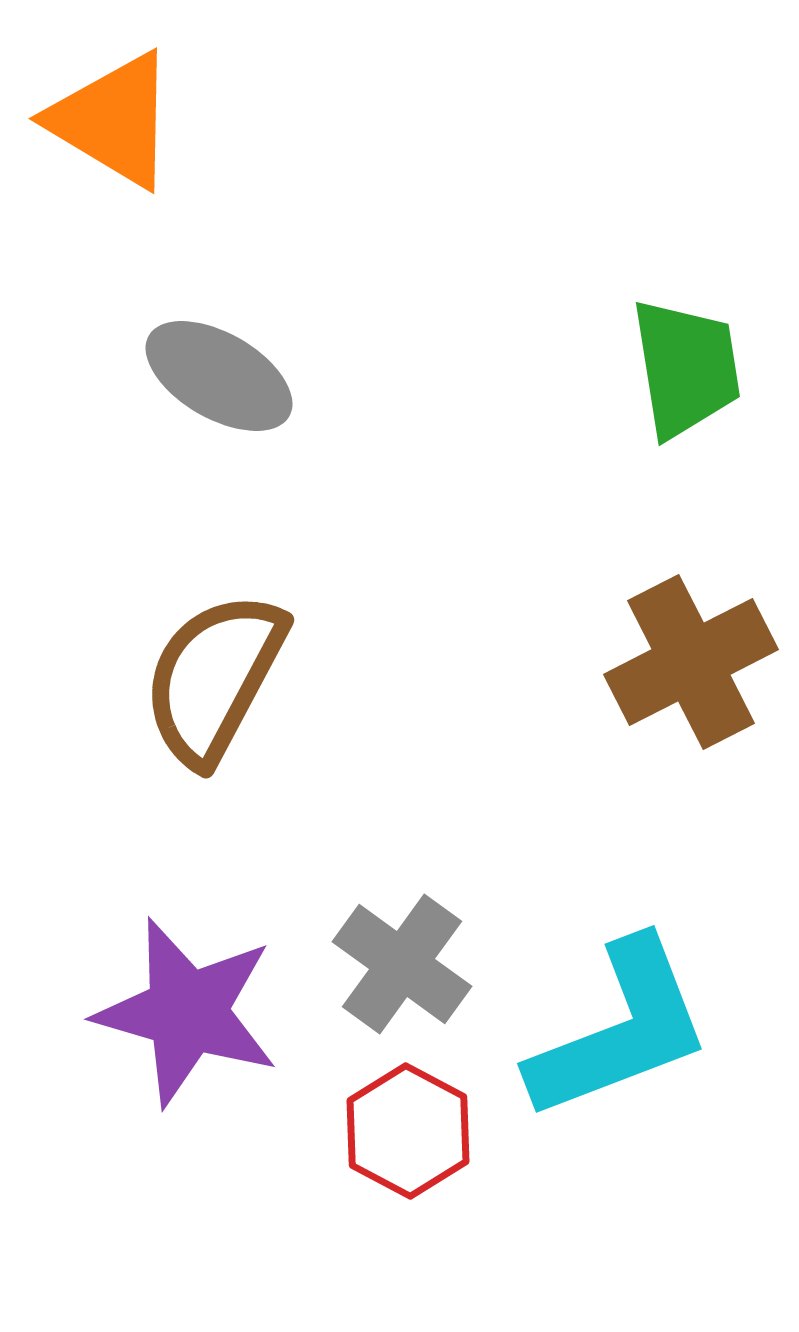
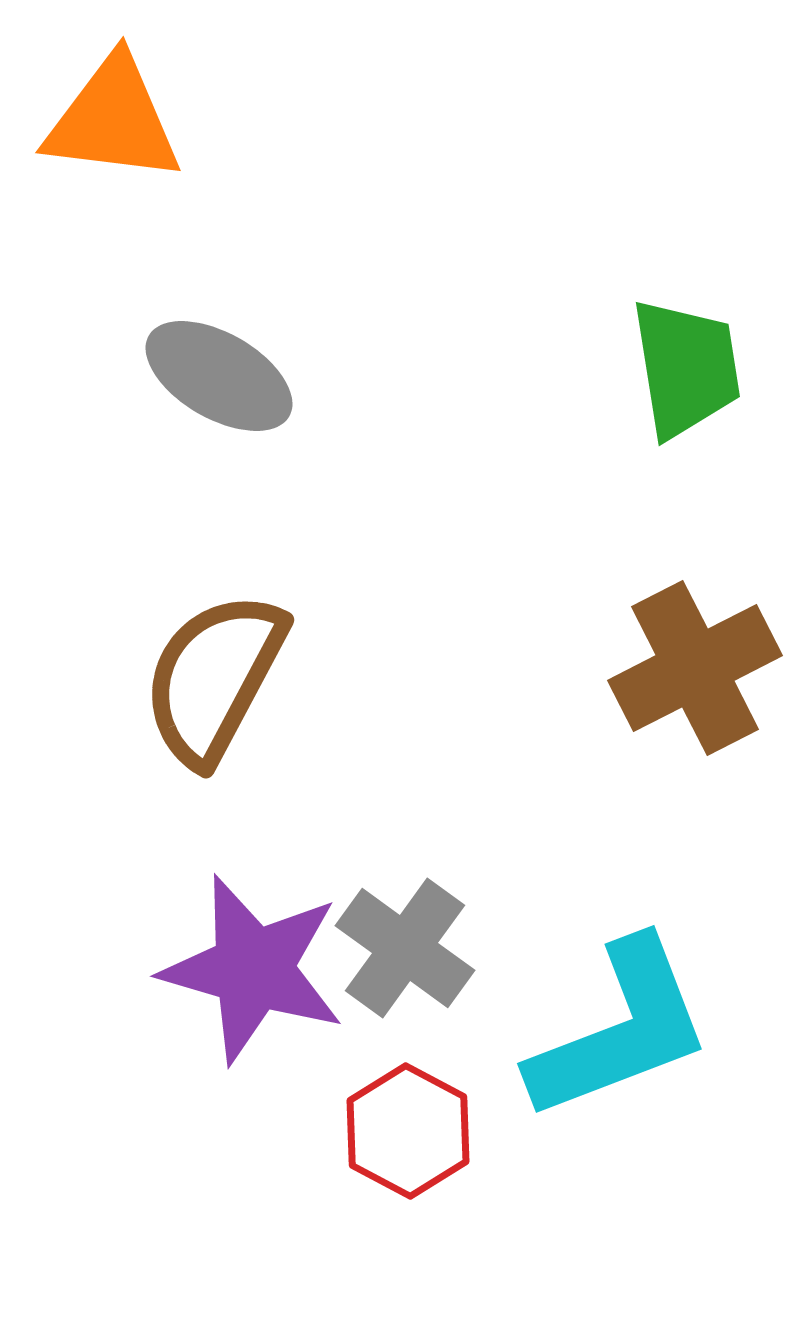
orange triangle: rotated 24 degrees counterclockwise
brown cross: moved 4 px right, 6 px down
gray cross: moved 3 px right, 16 px up
purple star: moved 66 px right, 43 px up
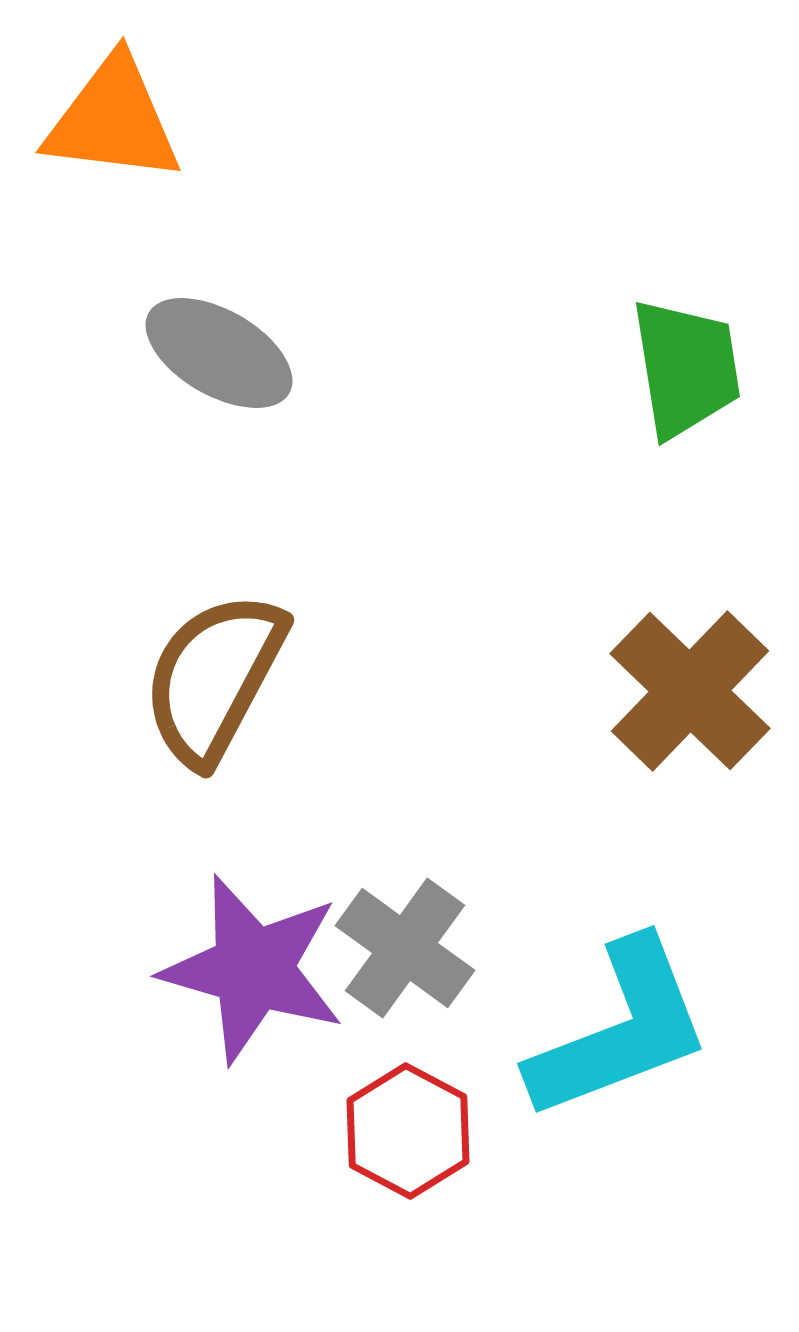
gray ellipse: moved 23 px up
brown cross: moved 5 px left, 23 px down; rotated 19 degrees counterclockwise
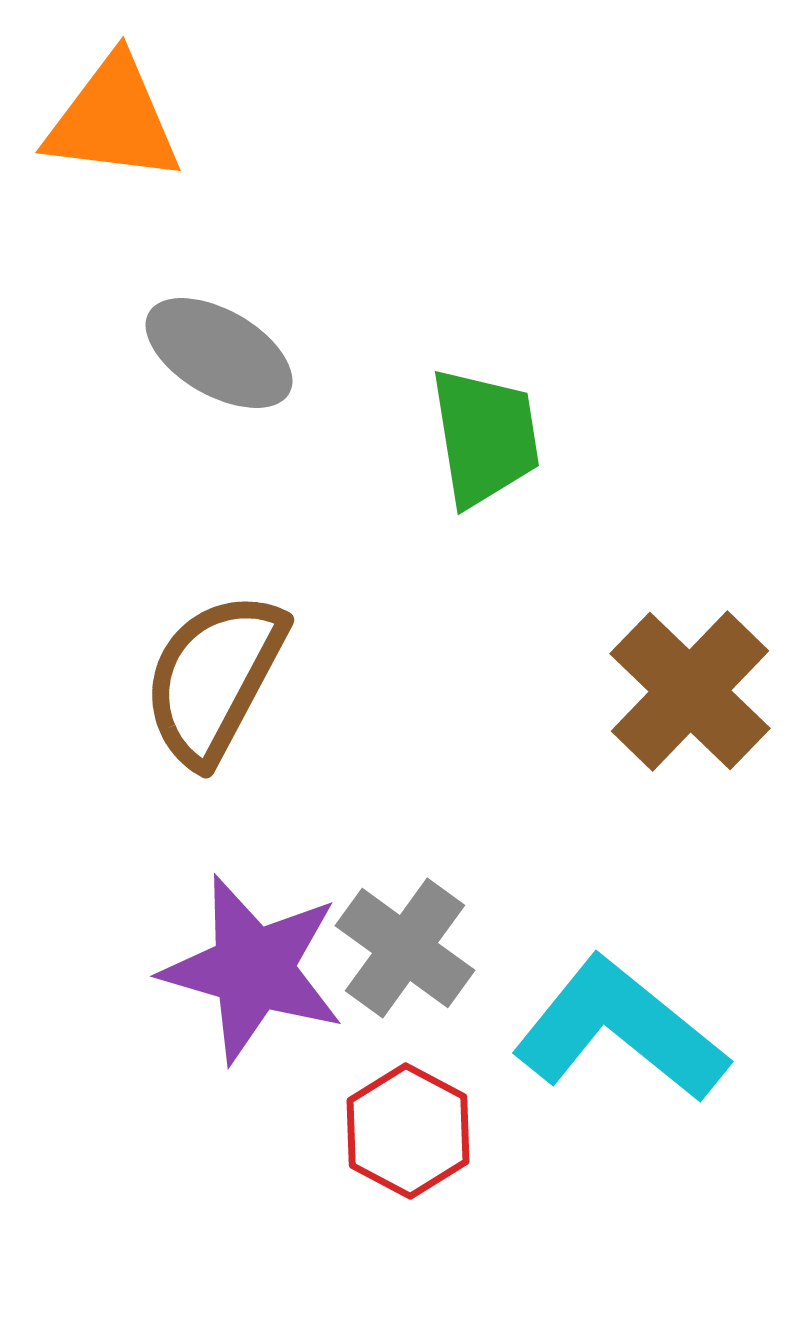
green trapezoid: moved 201 px left, 69 px down
cyan L-shape: rotated 120 degrees counterclockwise
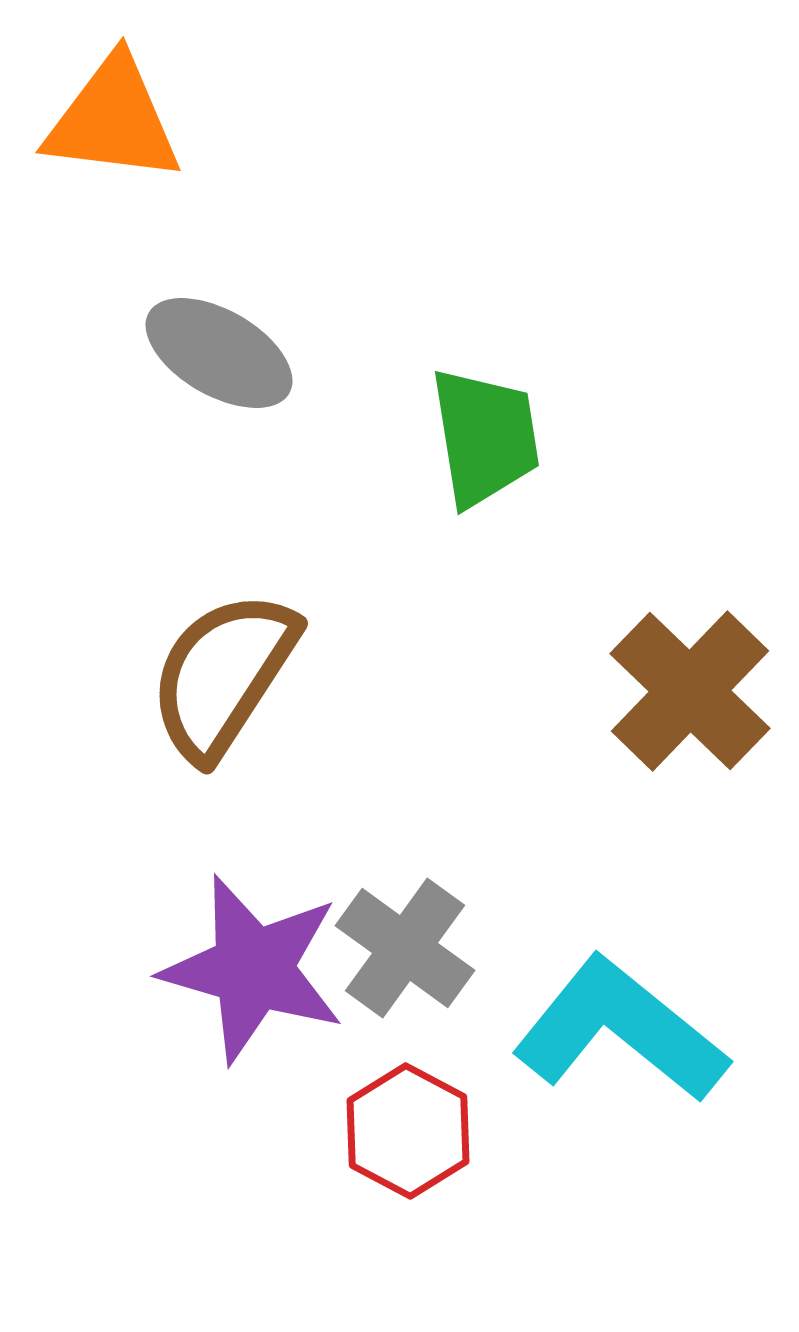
brown semicircle: moved 9 px right, 3 px up; rotated 5 degrees clockwise
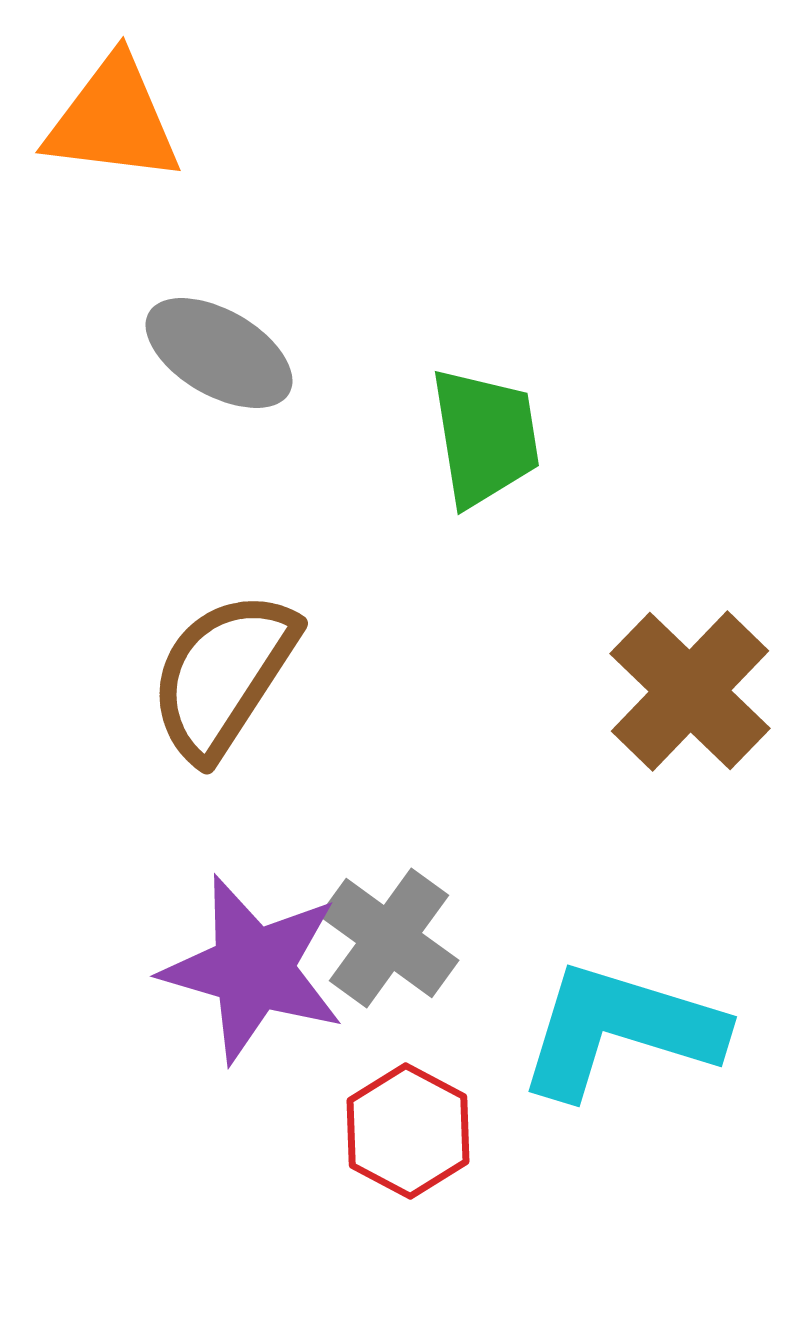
gray cross: moved 16 px left, 10 px up
cyan L-shape: rotated 22 degrees counterclockwise
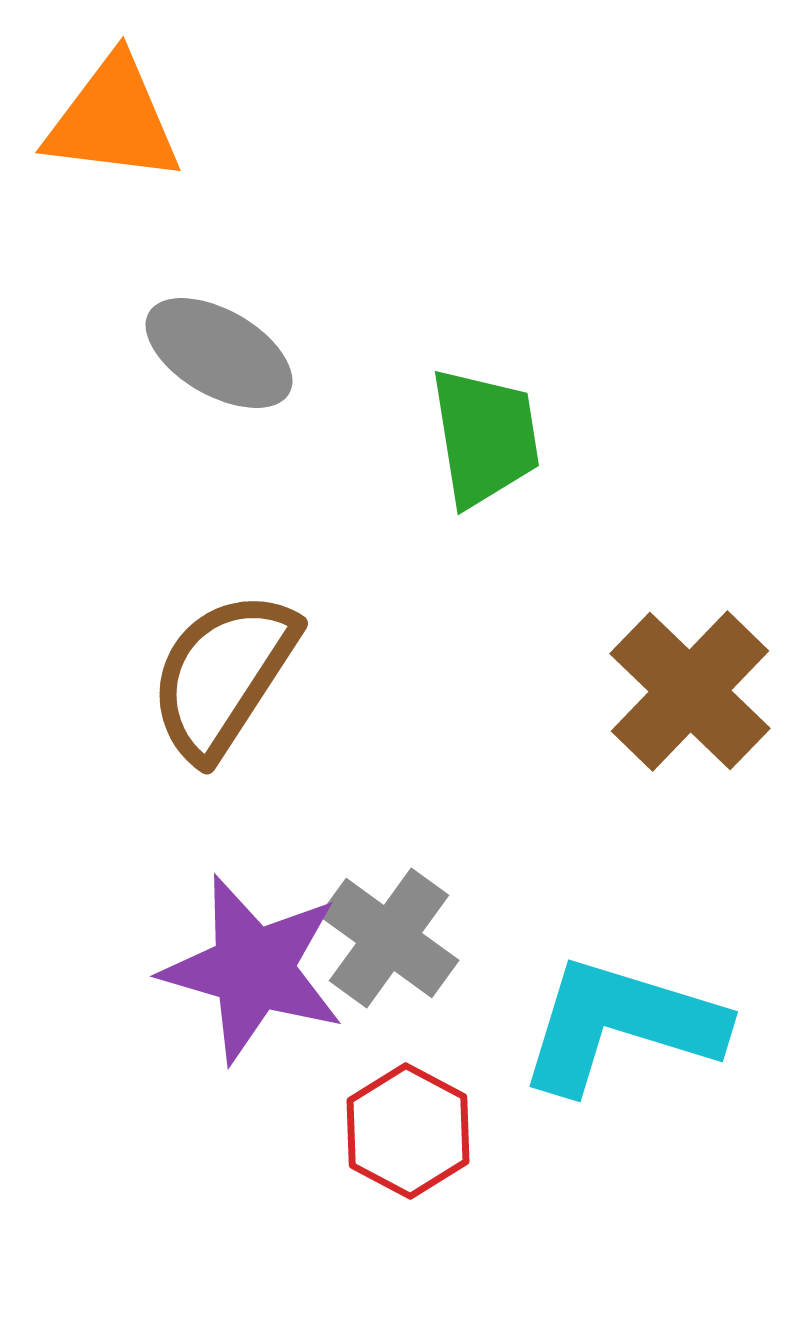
cyan L-shape: moved 1 px right, 5 px up
